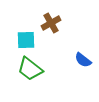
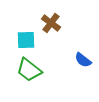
brown cross: rotated 24 degrees counterclockwise
green trapezoid: moved 1 px left, 1 px down
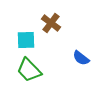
blue semicircle: moved 2 px left, 2 px up
green trapezoid: rotated 8 degrees clockwise
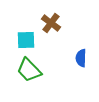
blue semicircle: rotated 54 degrees clockwise
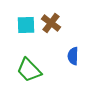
cyan square: moved 15 px up
blue semicircle: moved 8 px left, 2 px up
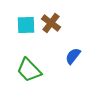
blue semicircle: rotated 36 degrees clockwise
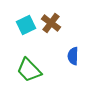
cyan square: rotated 24 degrees counterclockwise
blue semicircle: rotated 36 degrees counterclockwise
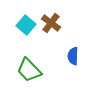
cyan square: rotated 24 degrees counterclockwise
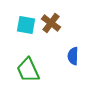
cyan square: rotated 30 degrees counterclockwise
green trapezoid: moved 1 px left; rotated 20 degrees clockwise
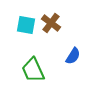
blue semicircle: rotated 150 degrees counterclockwise
green trapezoid: moved 5 px right
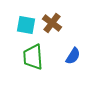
brown cross: moved 1 px right
green trapezoid: moved 13 px up; rotated 20 degrees clockwise
